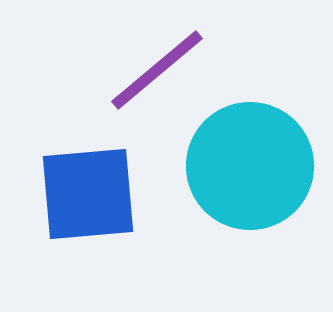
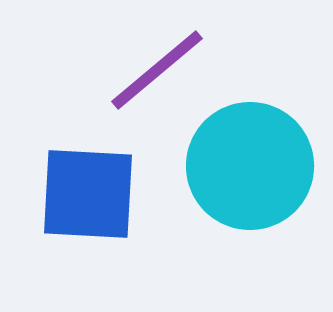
blue square: rotated 8 degrees clockwise
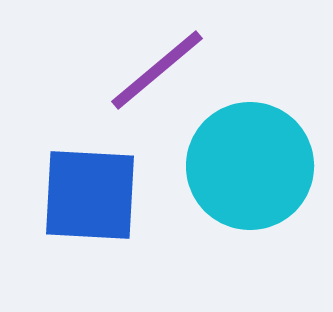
blue square: moved 2 px right, 1 px down
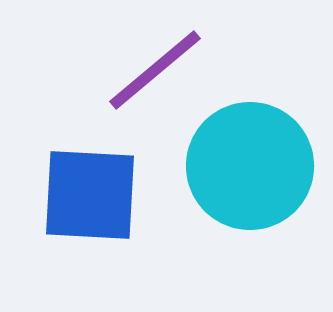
purple line: moved 2 px left
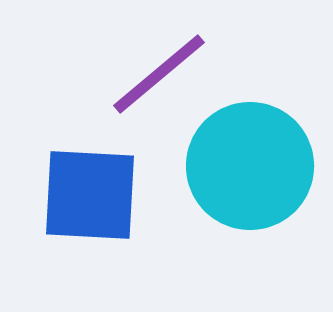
purple line: moved 4 px right, 4 px down
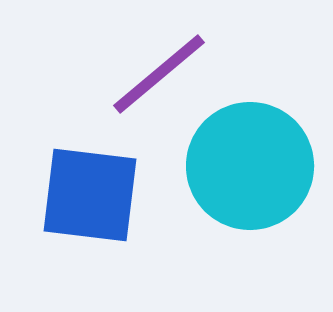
blue square: rotated 4 degrees clockwise
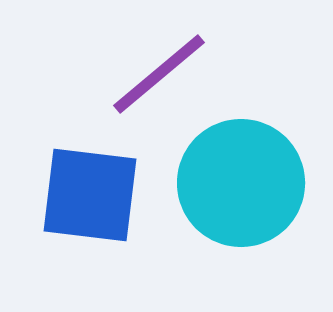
cyan circle: moved 9 px left, 17 px down
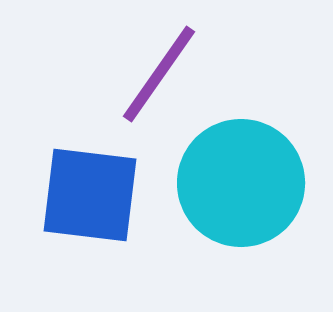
purple line: rotated 15 degrees counterclockwise
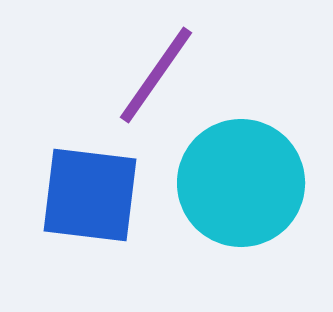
purple line: moved 3 px left, 1 px down
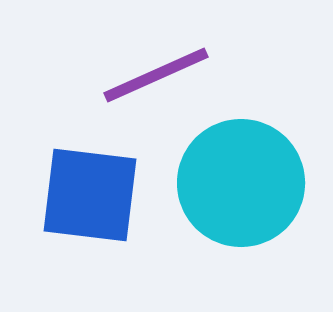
purple line: rotated 31 degrees clockwise
